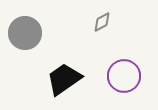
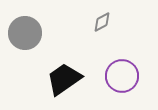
purple circle: moved 2 px left
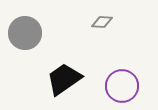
gray diamond: rotated 30 degrees clockwise
purple circle: moved 10 px down
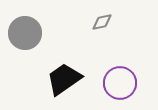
gray diamond: rotated 15 degrees counterclockwise
purple circle: moved 2 px left, 3 px up
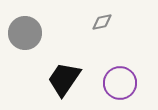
black trapezoid: rotated 21 degrees counterclockwise
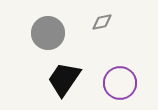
gray circle: moved 23 px right
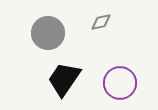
gray diamond: moved 1 px left
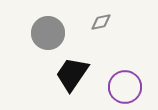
black trapezoid: moved 8 px right, 5 px up
purple circle: moved 5 px right, 4 px down
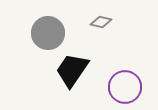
gray diamond: rotated 25 degrees clockwise
black trapezoid: moved 4 px up
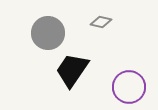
purple circle: moved 4 px right
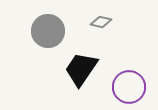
gray circle: moved 2 px up
black trapezoid: moved 9 px right, 1 px up
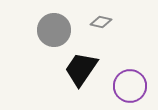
gray circle: moved 6 px right, 1 px up
purple circle: moved 1 px right, 1 px up
